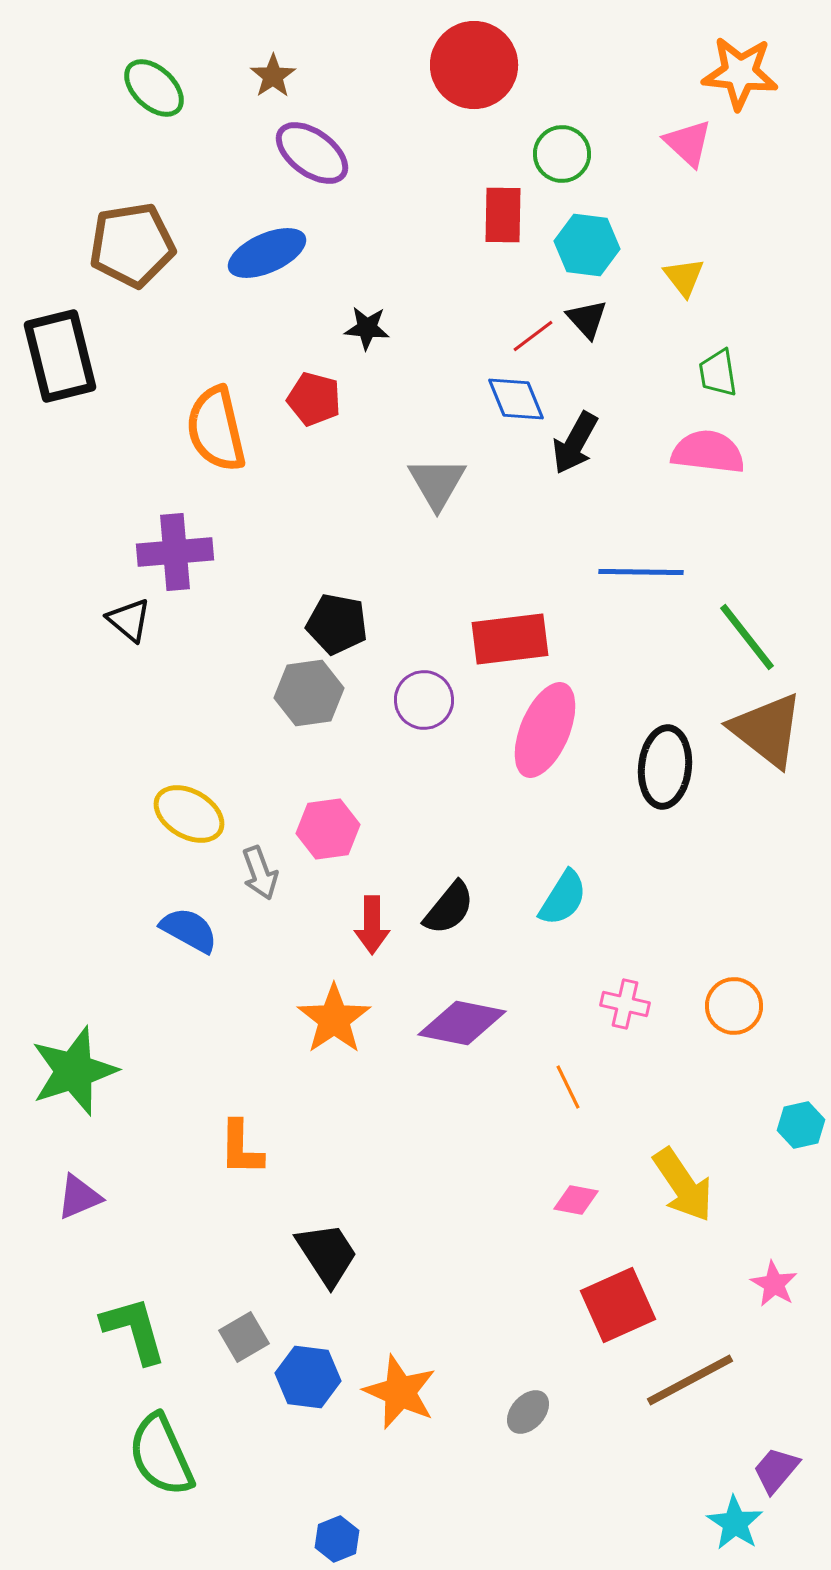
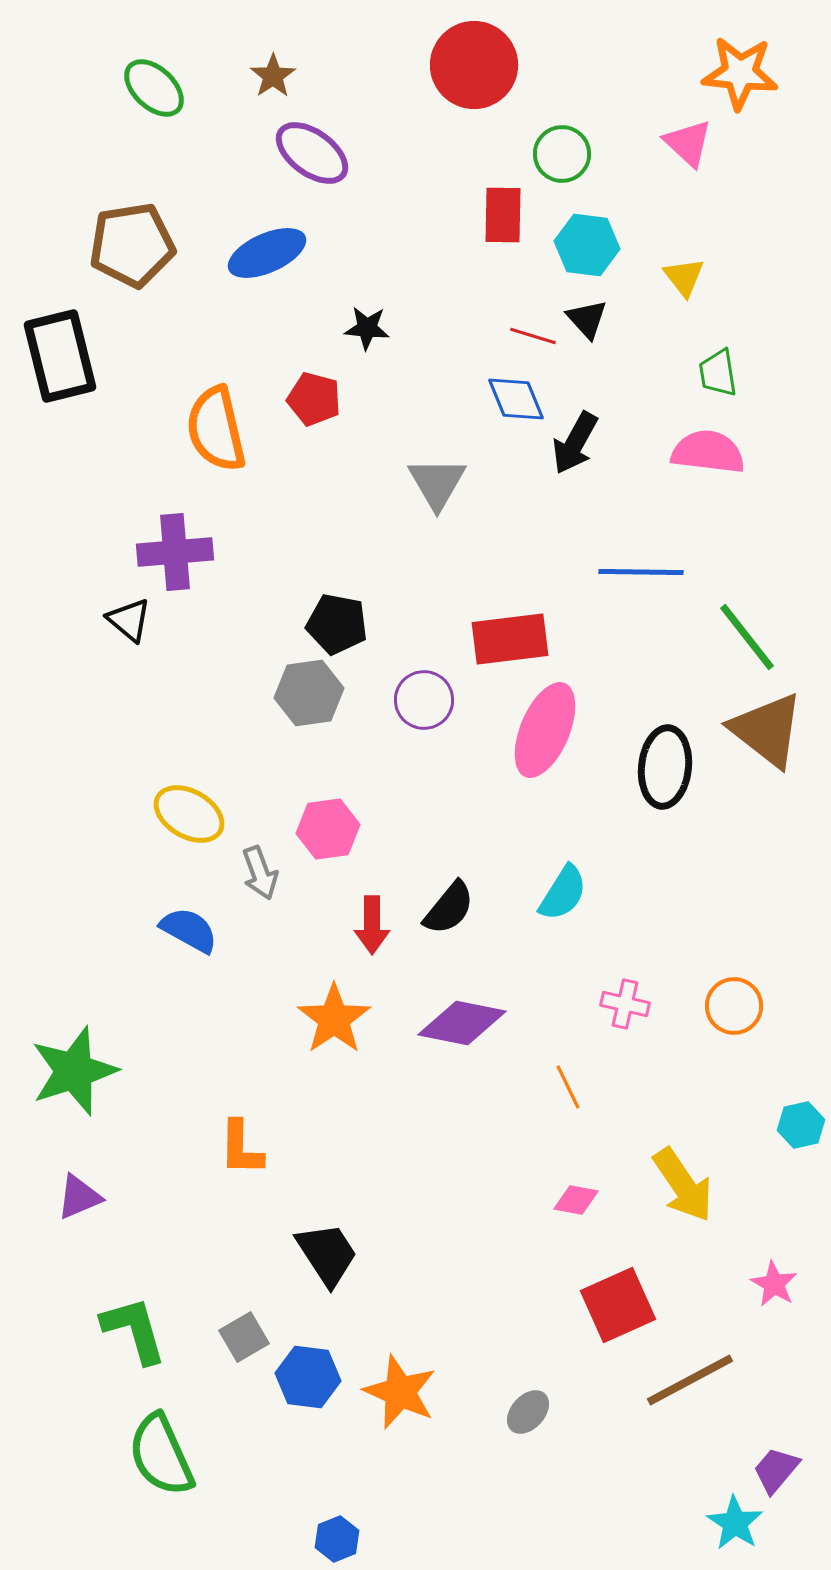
red line at (533, 336): rotated 54 degrees clockwise
cyan semicircle at (563, 898): moved 5 px up
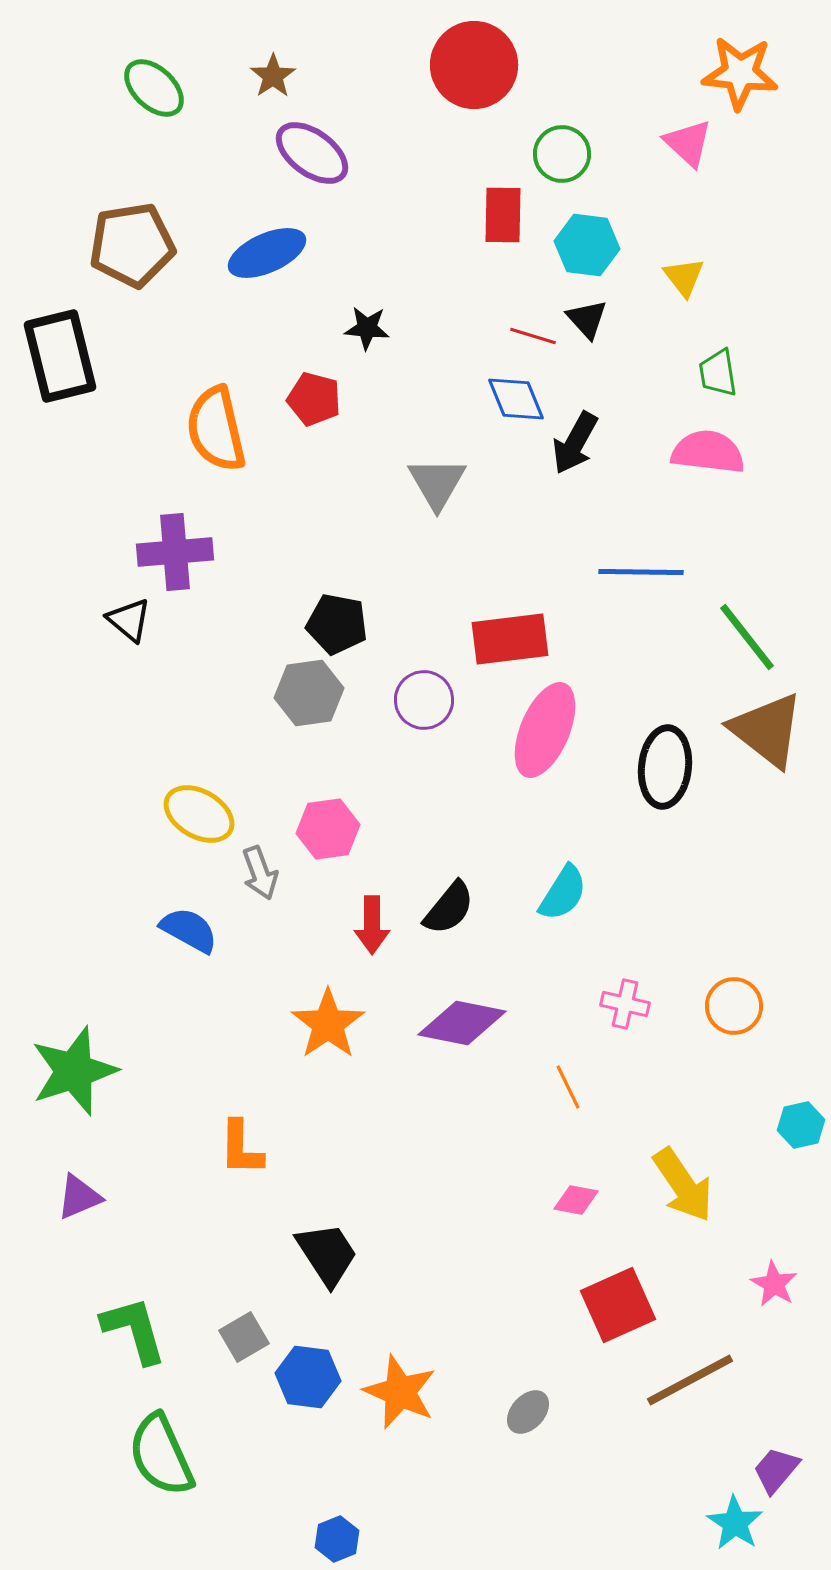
yellow ellipse at (189, 814): moved 10 px right
orange star at (334, 1019): moved 6 px left, 5 px down
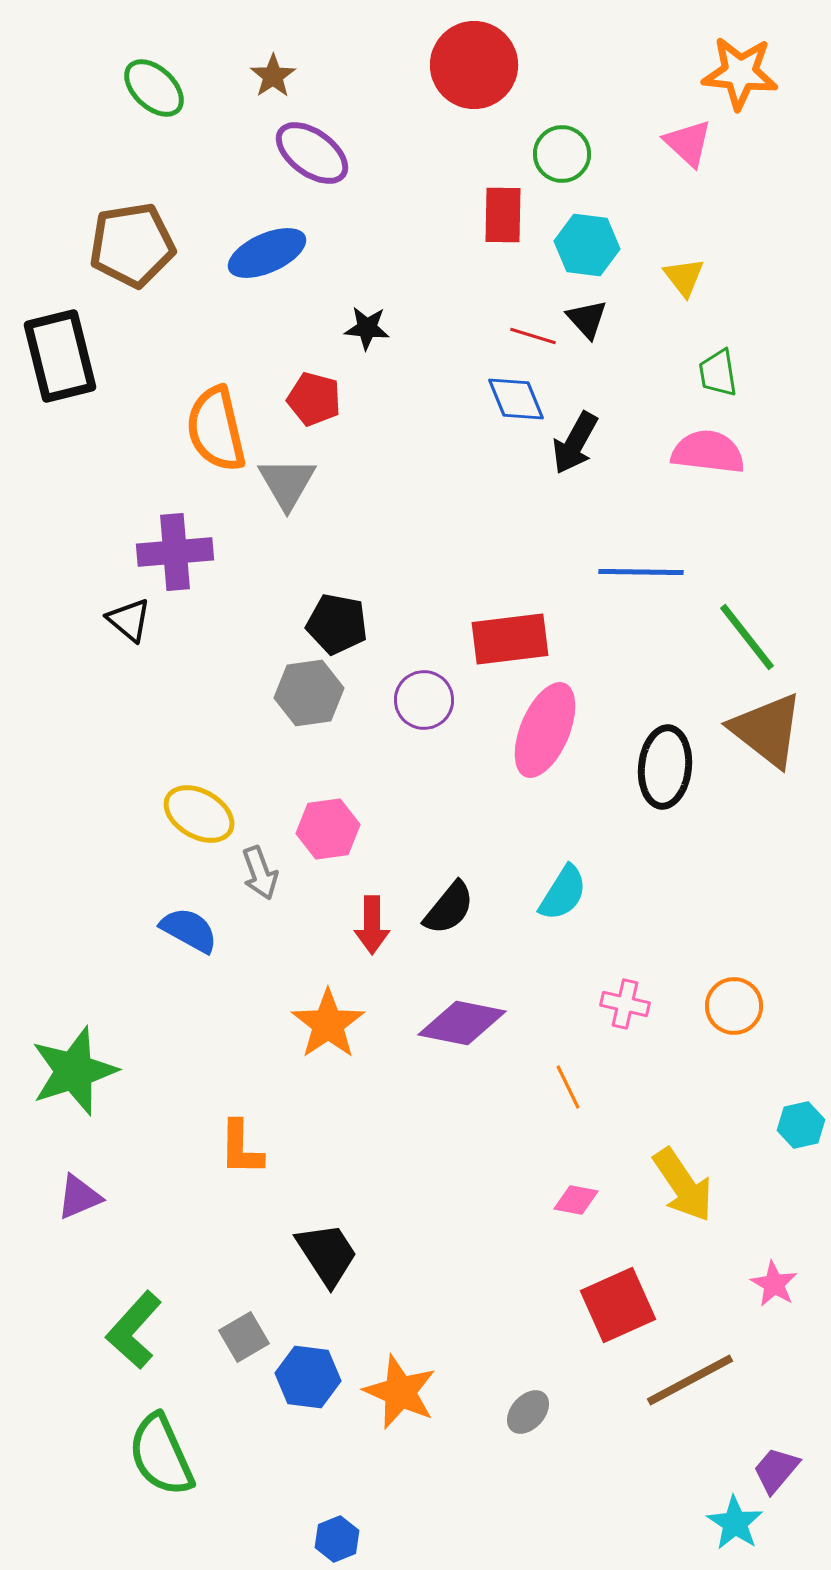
gray triangle at (437, 483): moved 150 px left
green L-shape at (134, 1330): rotated 122 degrees counterclockwise
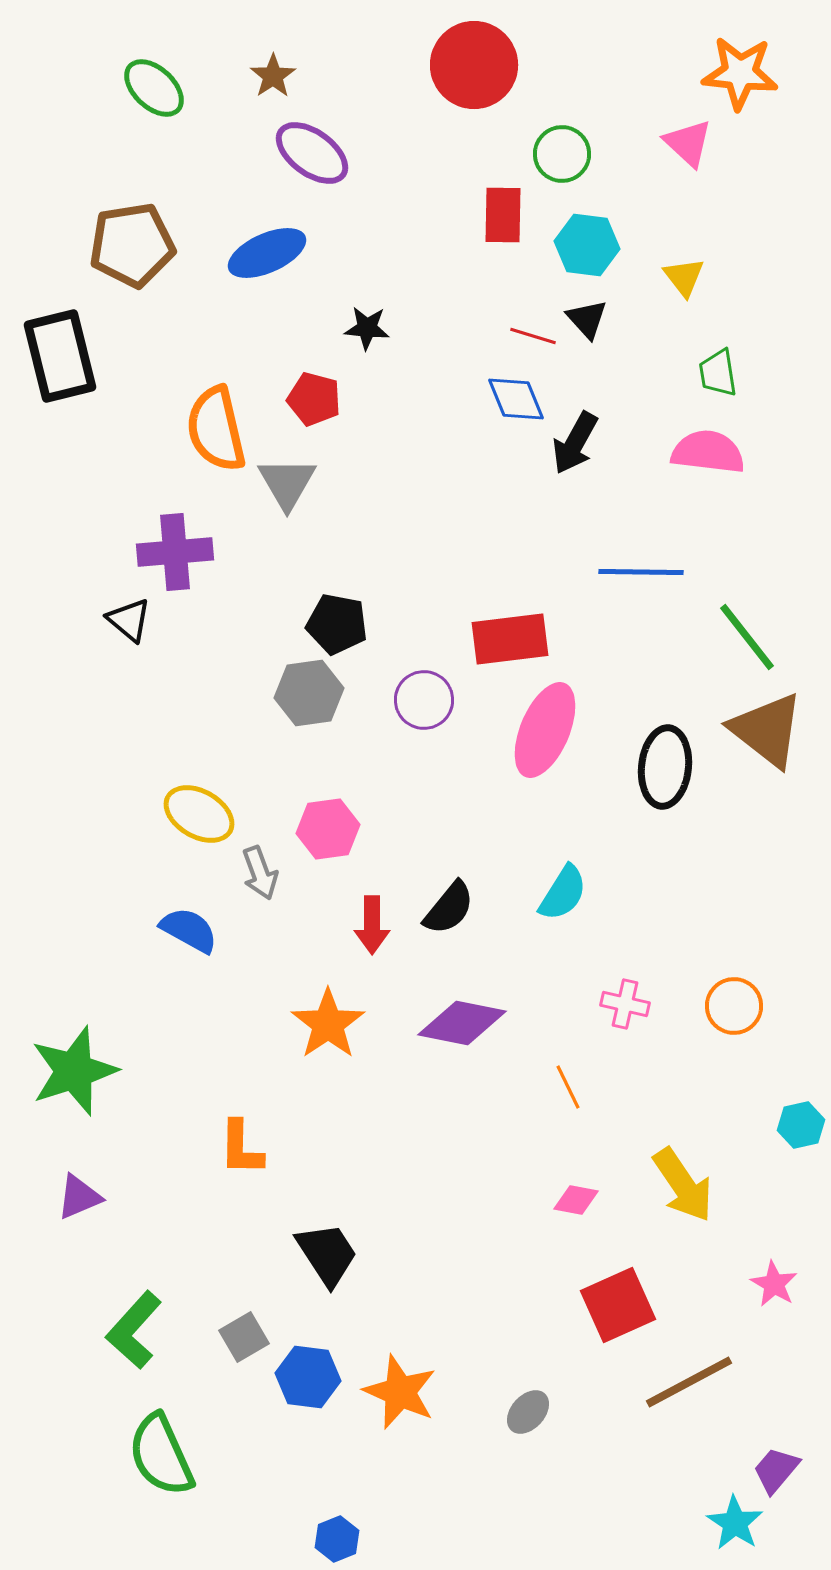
brown line at (690, 1380): moved 1 px left, 2 px down
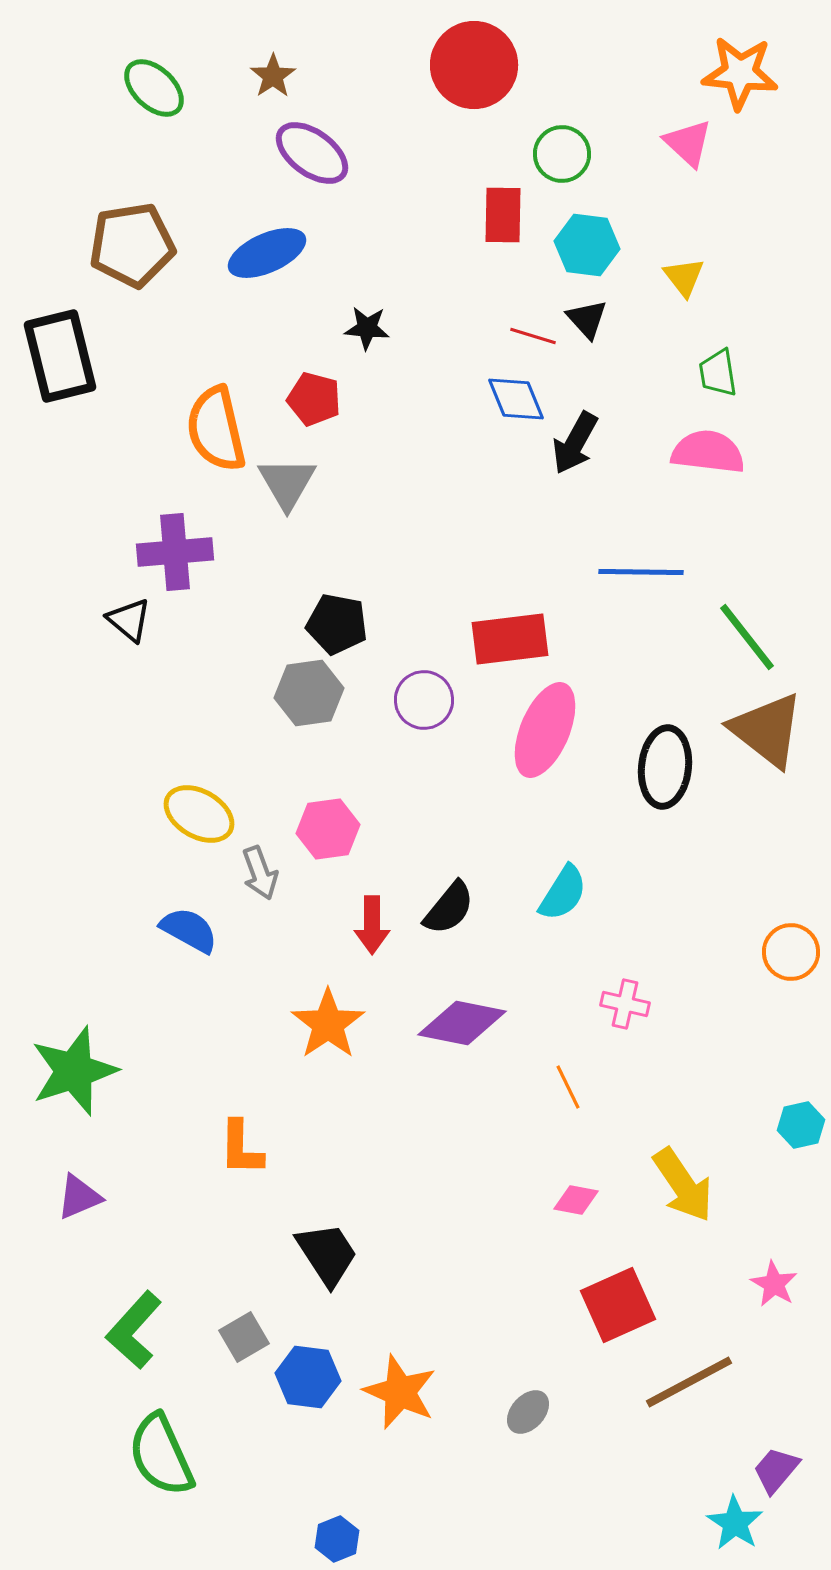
orange circle at (734, 1006): moved 57 px right, 54 px up
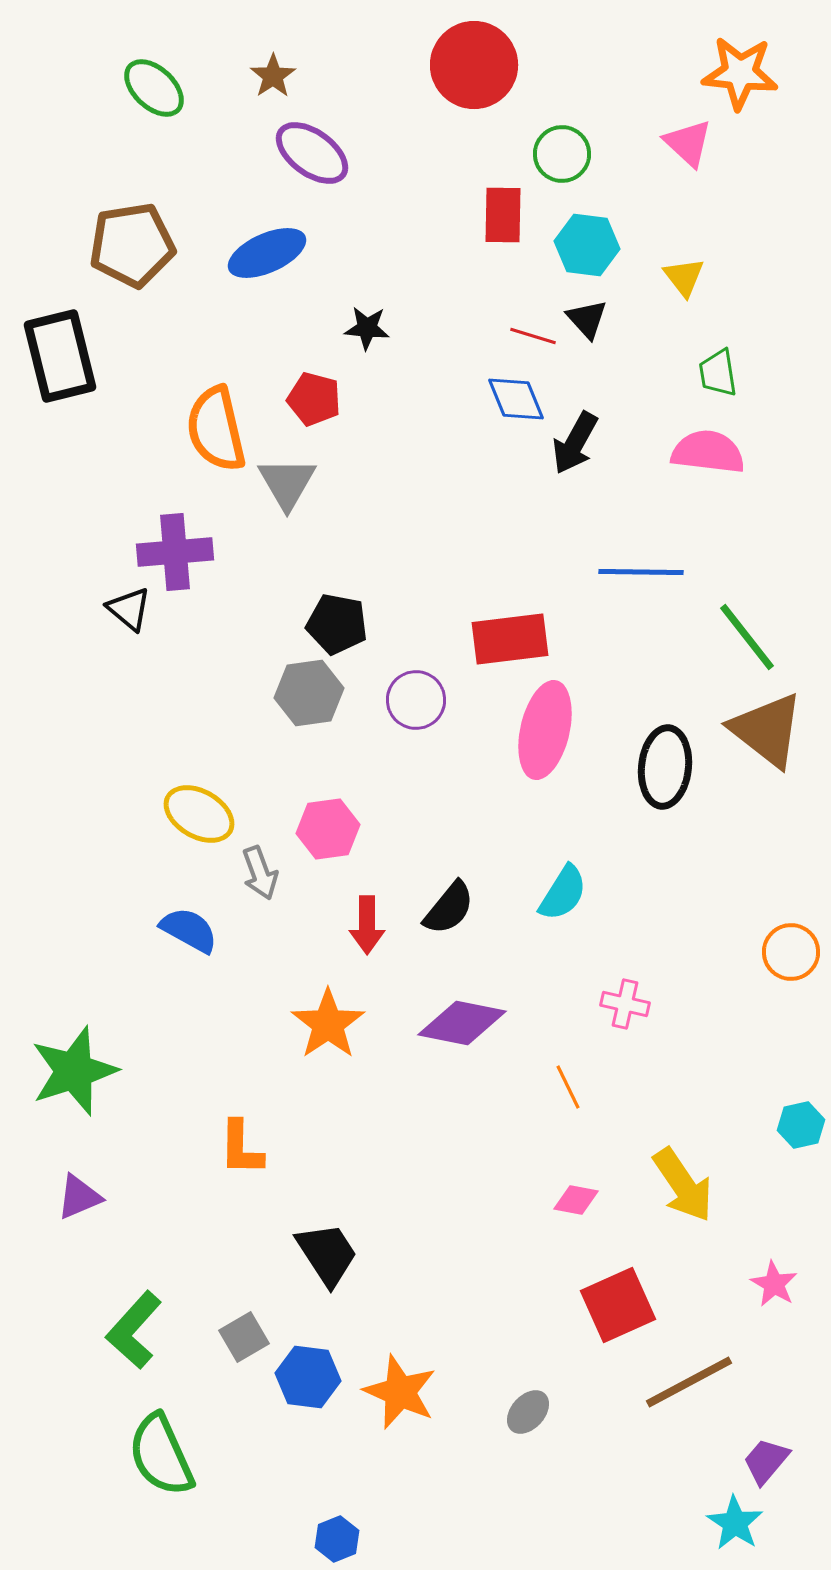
black triangle at (129, 620): moved 11 px up
purple circle at (424, 700): moved 8 px left
pink ellipse at (545, 730): rotated 10 degrees counterclockwise
red arrow at (372, 925): moved 5 px left
purple trapezoid at (776, 1470): moved 10 px left, 9 px up
